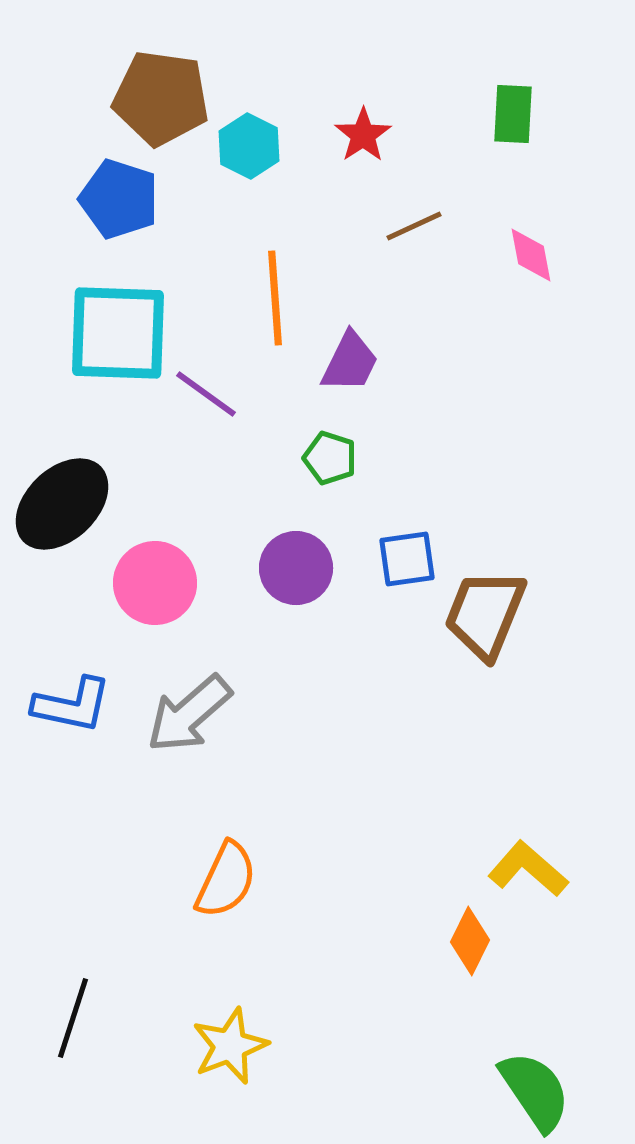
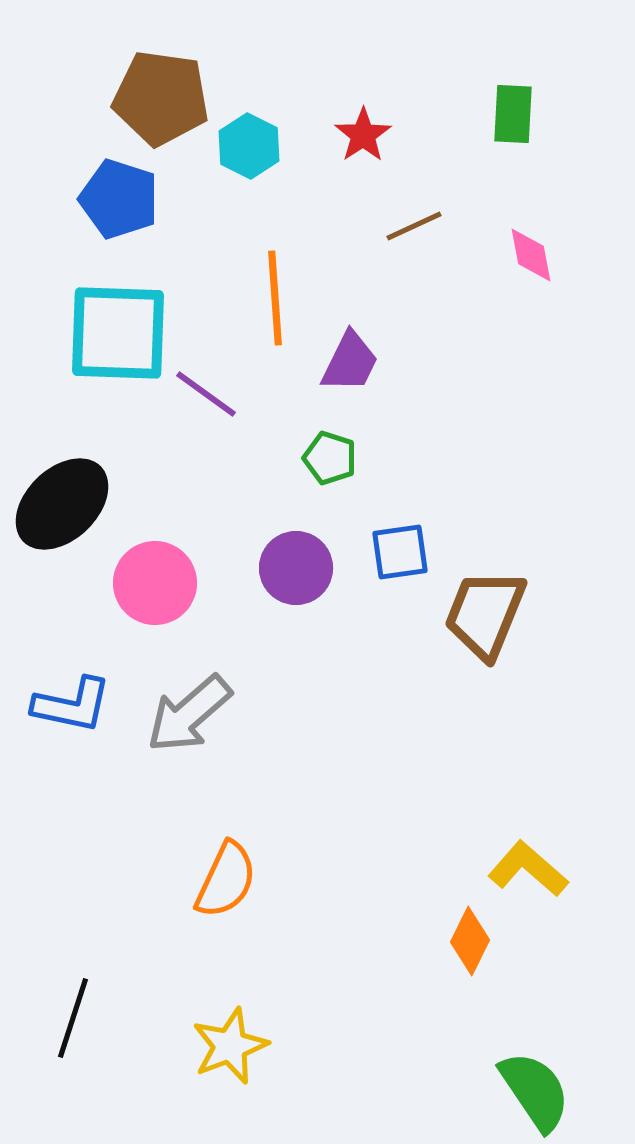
blue square: moved 7 px left, 7 px up
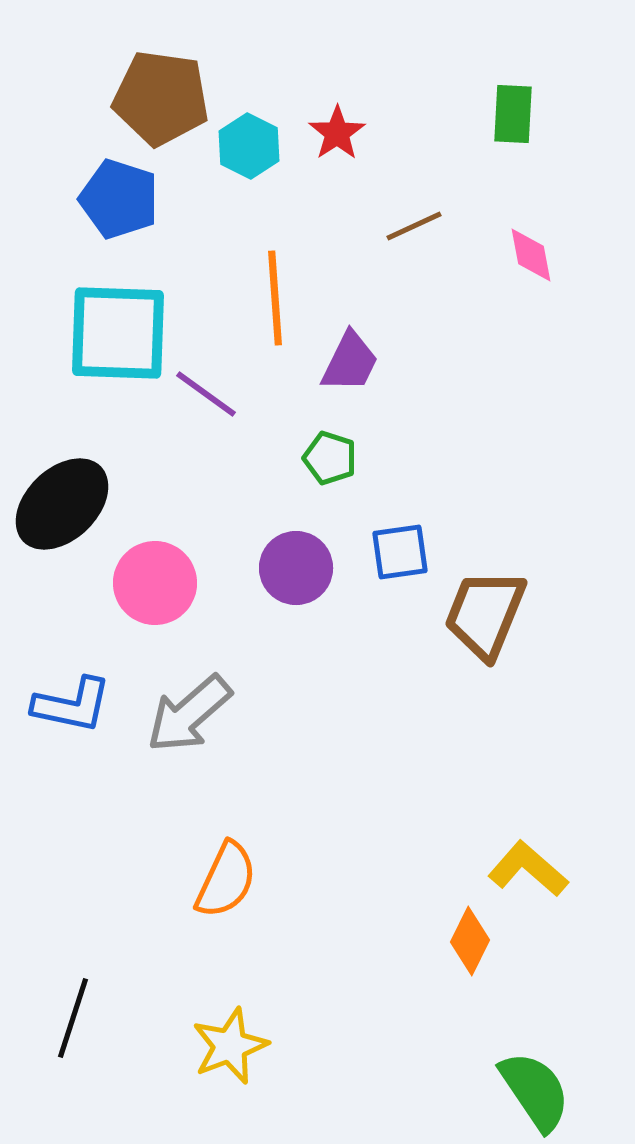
red star: moved 26 px left, 2 px up
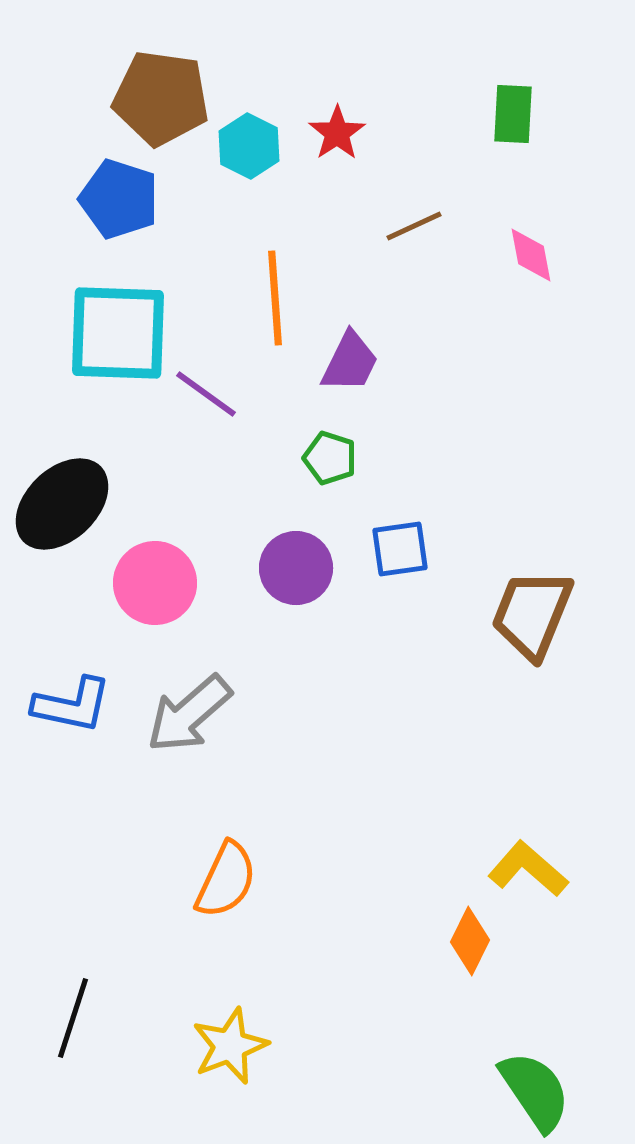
blue square: moved 3 px up
brown trapezoid: moved 47 px right
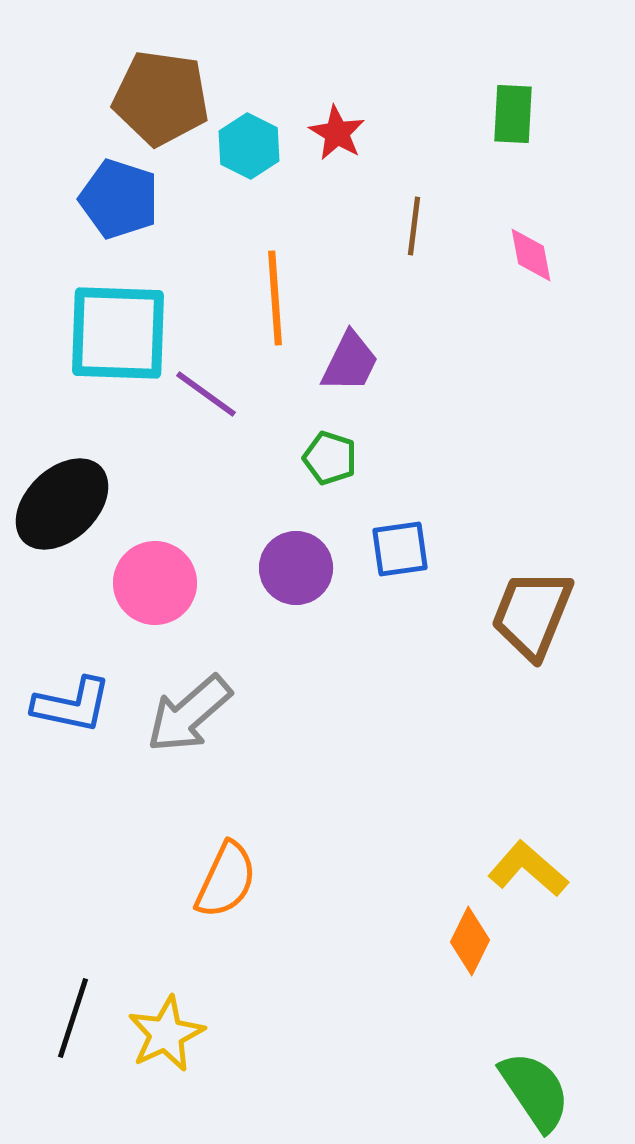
red star: rotated 8 degrees counterclockwise
brown line: rotated 58 degrees counterclockwise
yellow star: moved 64 px left, 12 px up; rotated 4 degrees counterclockwise
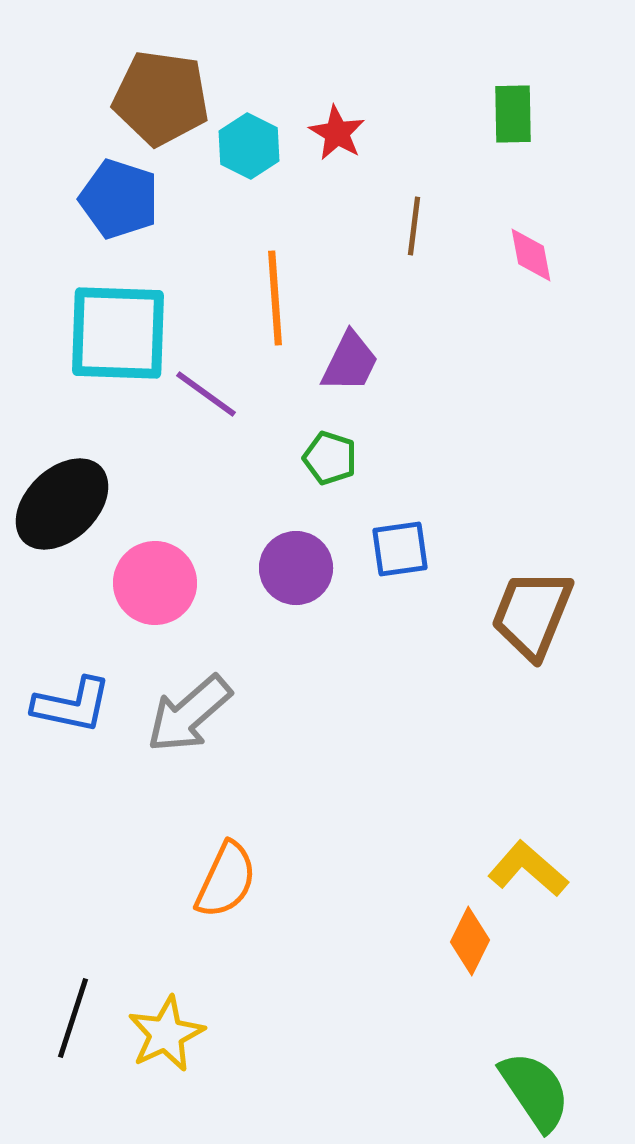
green rectangle: rotated 4 degrees counterclockwise
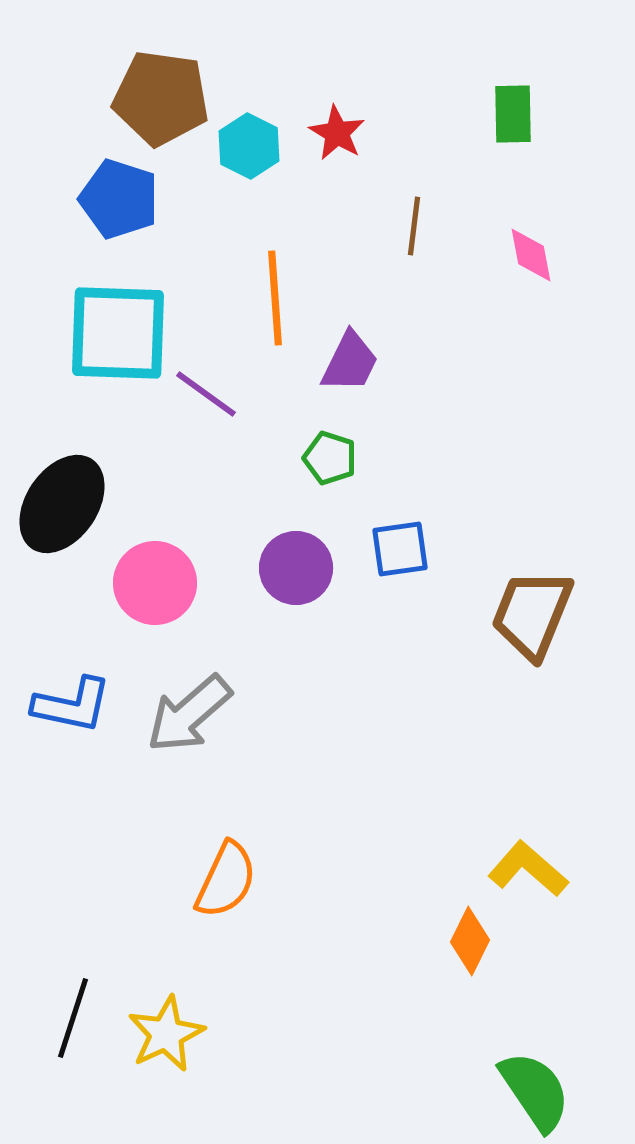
black ellipse: rotated 12 degrees counterclockwise
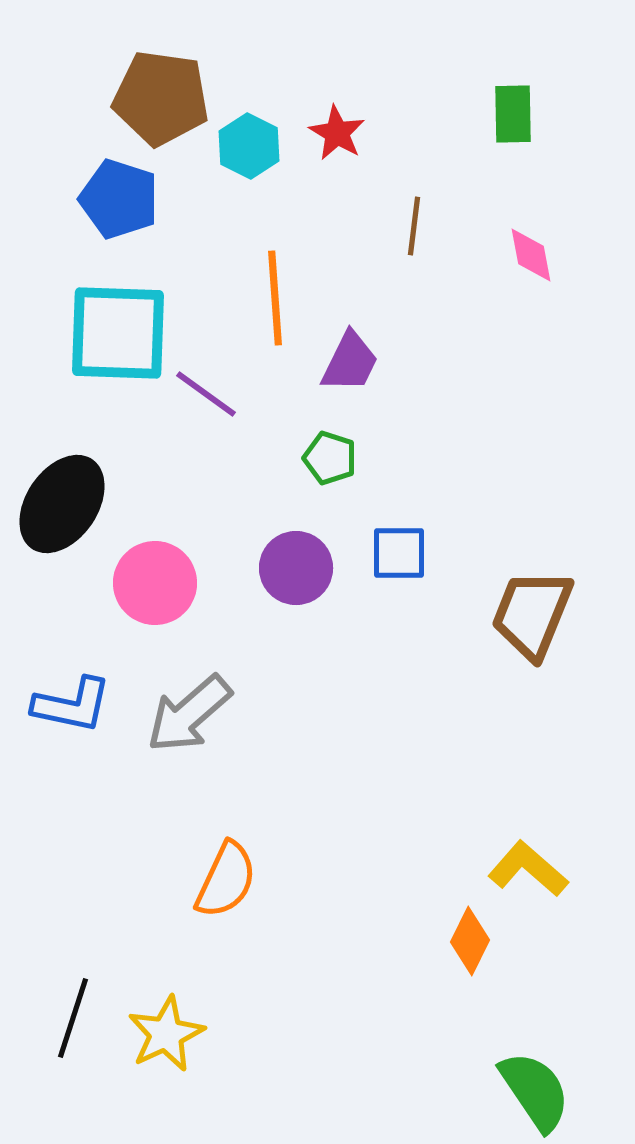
blue square: moved 1 px left, 4 px down; rotated 8 degrees clockwise
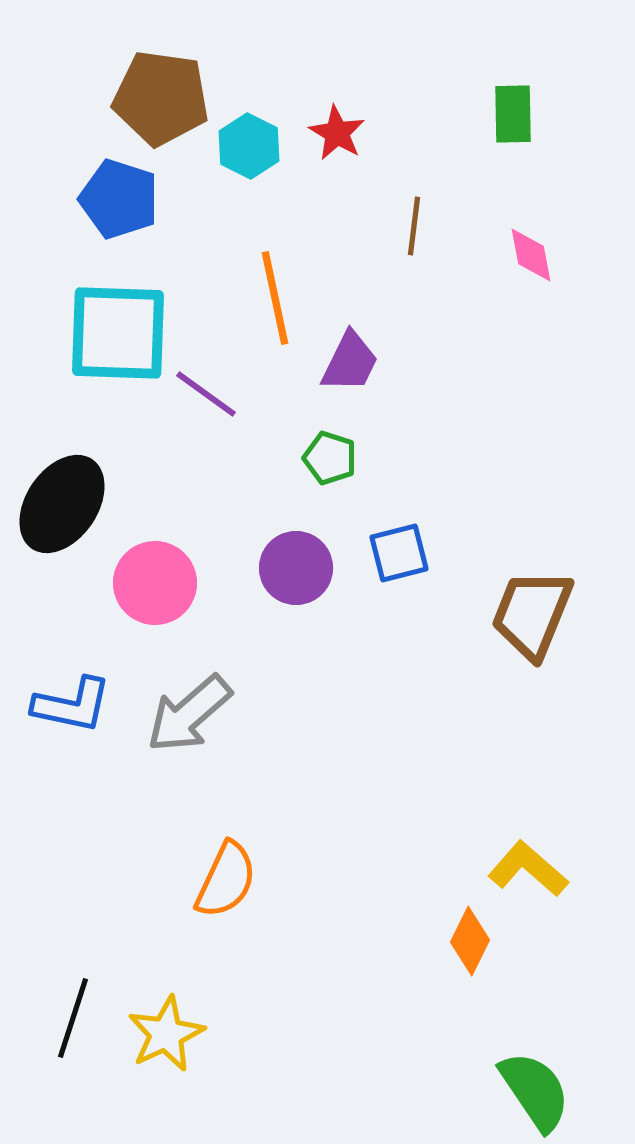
orange line: rotated 8 degrees counterclockwise
blue square: rotated 14 degrees counterclockwise
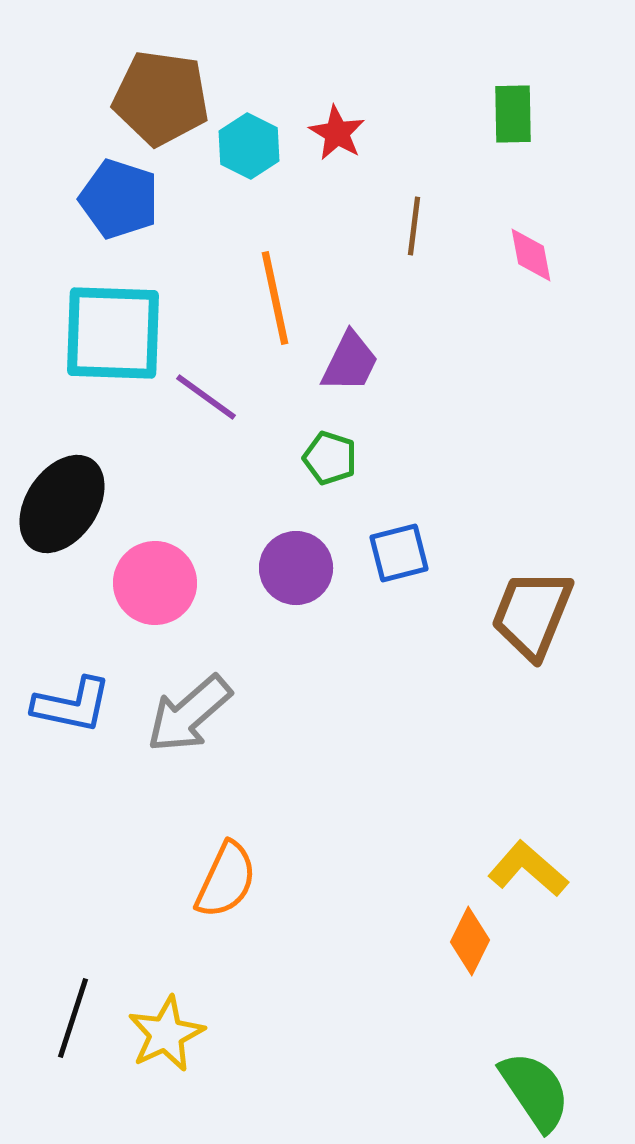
cyan square: moved 5 px left
purple line: moved 3 px down
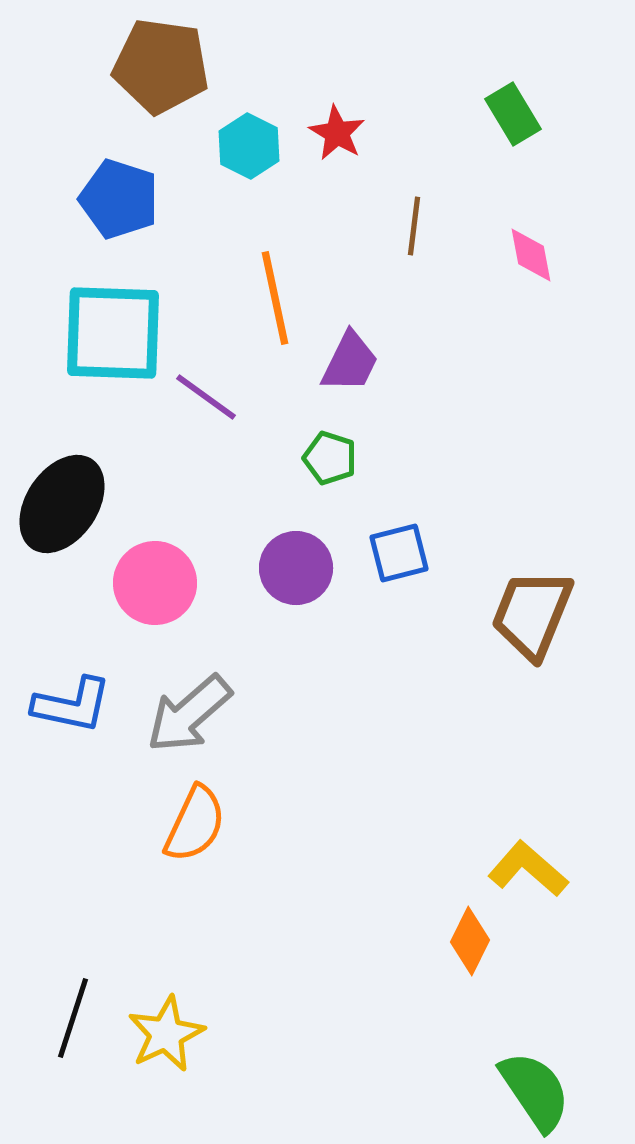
brown pentagon: moved 32 px up
green rectangle: rotated 30 degrees counterclockwise
orange semicircle: moved 31 px left, 56 px up
